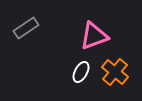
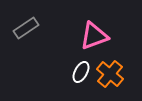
orange cross: moved 5 px left, 2 px down
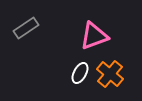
white ellipse: moved 1 px left, 1 px down
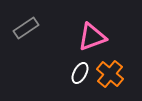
pink triangle: moved 2 px left, 1 px down
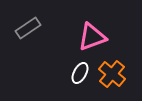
gray rectangle: moved 2 px right
orange cross: moved 2 px right
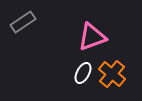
gray rectangle: moved 5 px left, 6 px up
white ellipse: moved 3 px right
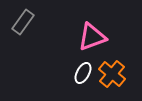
gray rectangle: rotated 20 degrees counterclockwise
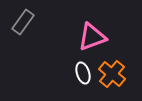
white ellipse: rotated 45 degrees counterclockwise
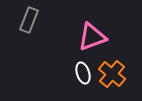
gray rectangle: moved 6 px right, 2 px up; rotated 15 degrees counterclockwise
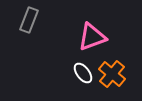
white ellipse: rotated 20 degrees counterclockwise
